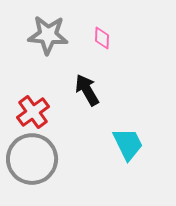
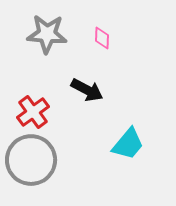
gray star: moved 1 px left, 1 px up
black arrow: rotated 148 degrees clockwise
cyan trapezoid: rotated 66 degrees clockwise
gray circle: moved 1 px left, 1 px down
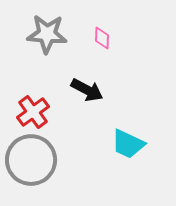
cyan trapezoid: rotated 75 degrees clockwise
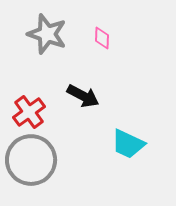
gray star: rotated 15 degrees clockwise
black arrow: moved 4 px left, 6 px down
red cross: moved 4 px left
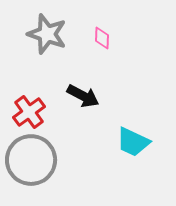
cyan trapezoid: moved 5 px right, 2 px up
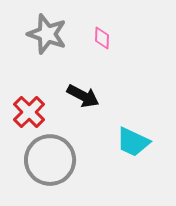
red cross: rotated 8 degrees counterclockwise
gray circle: moved 19 px right
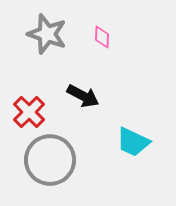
pink diamond: moved 1 px up
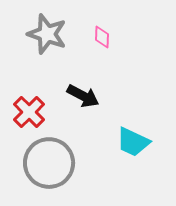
gray circle: moved 1 px left, 3 px down
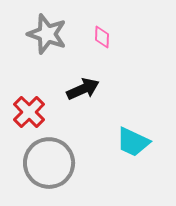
black arrow: moved 7 px up; rotated 52 degrees counterclockwise
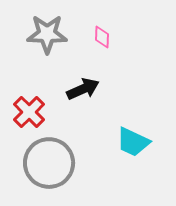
gray star: rotated 18 degrees counterclockwise
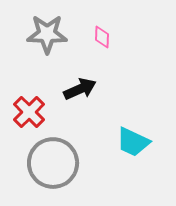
black arrow: moved 3 px left
gray circle: moved 4 px right
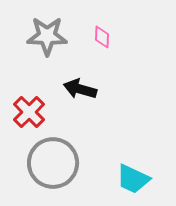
gray star: moved 2 px down
black arrow: rotated 140 degrees counterclockwise
cyan trapezoid: moved 37 px down
